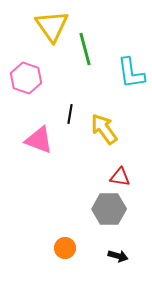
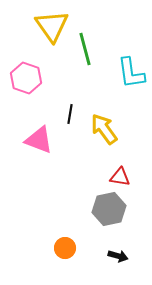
gray hexagon: rotated 12 degrees counterclockwise
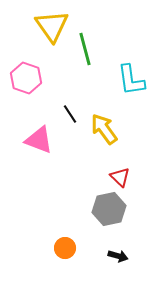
cyan L-shape: moved 7 px down
black line: rotated 42 degrees counterclockwise
red triangle: rotated 35 degrees clockwise
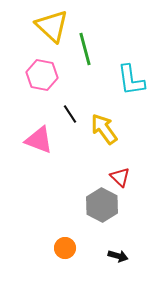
yellow triangle: rotated 12 degrees counterclockwise
pink hexagon: moved 16 px right, 3 px up; rotated 8 degrees counterclockwise
gray hexagon: moved 7 px left, 4 px up; rotated 20 degrees counterclockwise
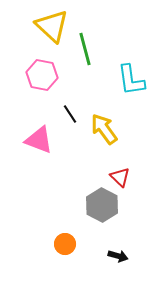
orange circle: moved 4 px up
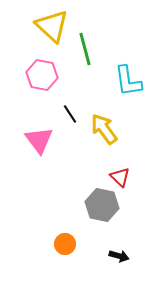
cyan L-shape: moved 3 px left, 1 px down
pink triangle: rotated 32 degrees clockwise
gray hexagon: rotated 16 degrees counterclockwise
black arrow: moved 1 px right
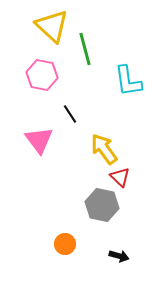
yellow arrow: moved 20 px down
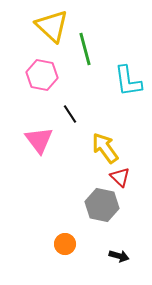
yellow arrow: moved 1 px right, 1 px up
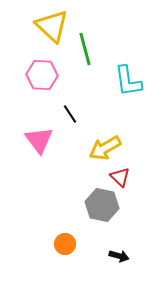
pink hexagon: rotated 8 degrees counterclockwise
yellow arrow: rotated 84 degrees counterclockwise
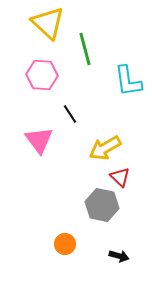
yellow triangle: moved 4 px left, 3 px up
